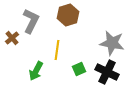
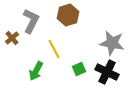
yellow line: moved 3 px left, 1 px up; rotated 36 degrees counterclockwise
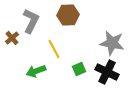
brown hexagon: rotated 15 degrees clockwise
green arrow: rotated 42 degrees clockwise
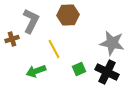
brown cross: moved 1 px down; rotated 24 degrees clockwise
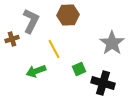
gray star: rotated 25 degrees clockwise
black cross: moved 4 px left, 11 px down; rotated 10 degrees counterclockwise
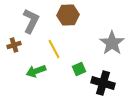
brown cross: moved 2 px right, 6 px down
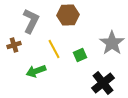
green square: moved 1 px right, 14 px up
black cross: rotated 35 degrees clockwise
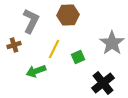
yellow line: rotated 54 degrees clockwise
green square: moved 2 px left, 2 px down
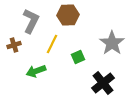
yellow line: moved 2 px left, 5 px up
